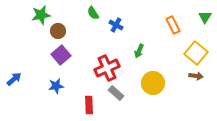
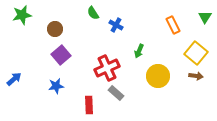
green star: moved 19 px left
brown circle: moved 3 px left, 2 px up
yellow circle: moved 5 px right, 7 px up
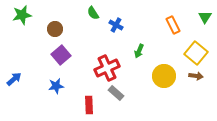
yellow circle: moved 6 px right
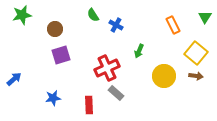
green semicircle: moved 2 px down
purple square: rotated 24 degrees clockwise
blue star: moved 3 px left, 12 px down
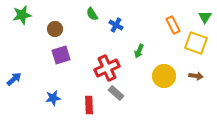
green semicircle: moved 1 px left, 1 px up
yellow square: moved 10 px up; rotated 20 degrees counterclockwise
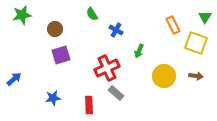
blue cross: moved 5 px down
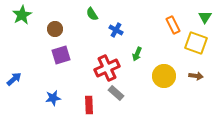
green star: rotated 18 degrees counterclockwise
green arrow: moved 2 px left, 3 px down
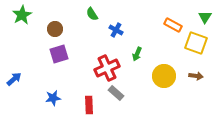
orange rectangle: rotated 36 degrees counterclockwise
purple square: moved 2 px left, 1 px up
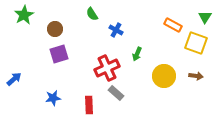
green star: moved 2 px right
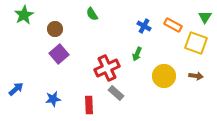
blue cross: moved 28 px right, 4 px up
purple square: rotated 24 degrees counterclockwise
blue arrow: moved 2 px right, 10 px down
blue star: moved 1 px down
